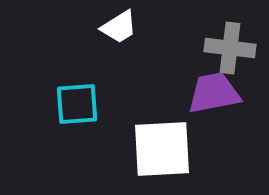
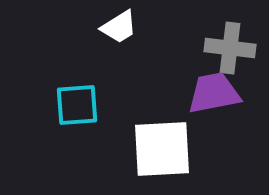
cyan square: moved 1 px down
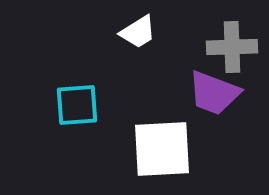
white trapezoid: moved 19 px right, 5 px down
gray cross: moved 2 px right, 1 px up; rotated 9 degrees counterclockwise
purple trapezoid: rotated 148 degrees counterclockwise
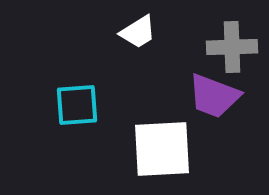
purple trapezoid: moved 3 px down
